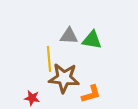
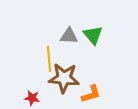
green triangle: moved 1 px right, 5 px up; rotated 40 degrees clockwise
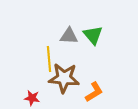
orange L-shape: moved 3 px right, 2 px up; rotated 15 degrees counterclockwise
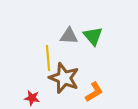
green triangle: moved 1 px down
yellow line: moved 1 px left, 1 px up
brown star: rotated 16 degrees clockwise
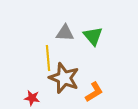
gray triangle: moved 4 px left, 3 px up
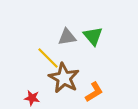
gray triangle: moved 2 px right, 4 px down; rotated 12 degrees counterclockwise
yellow line: rotated 40 degrees counterclockwise
brown star: rotated 8 degrees clockwise
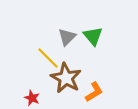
gray triangle: rotated 36 degrees counterclockwise
brown star: moved 2 px right
red star: rotated 14 degrees clockwise
